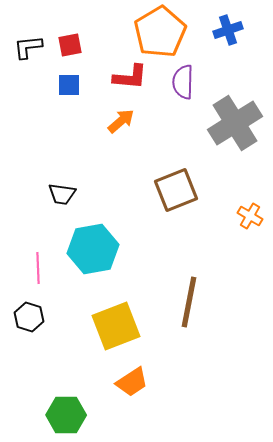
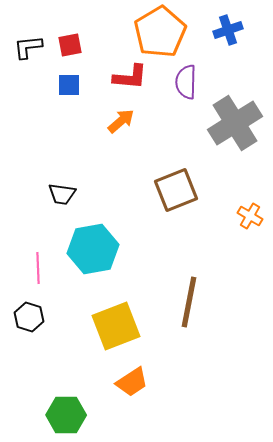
purple semicircle: moved 3 px right
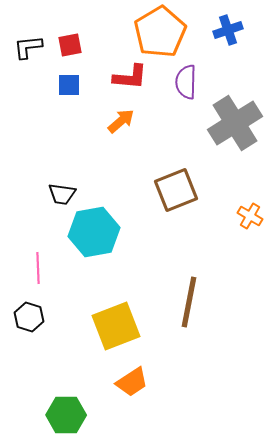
cyan hexagon: moved 1 px right, 17 px up
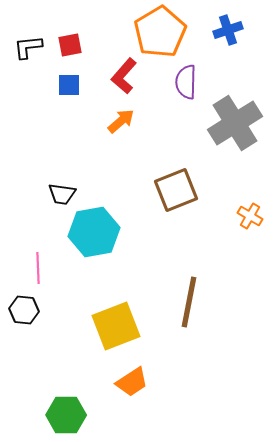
red L-shape: moved 6 px left, 1 px up; rotated 126 degrees clockwise
black hexagon: moved 5 px left, 7 px up; rotated 12 degrees counterclockwise
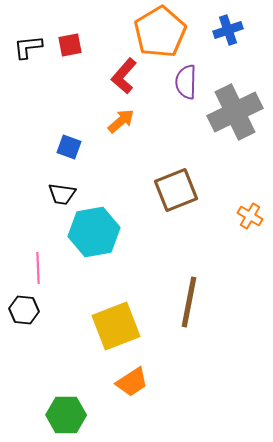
blue square: moved 62 px down; rotated 20 degrees clockwise
gray cross: moved 11 px up; rotated 6 degrees clockwise
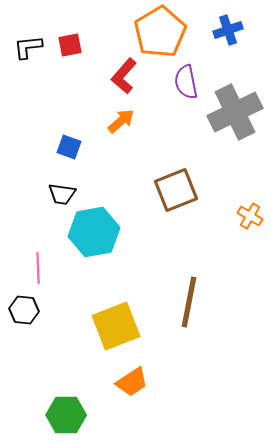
purple semicircle: rotated 12 degrees counterclockwise
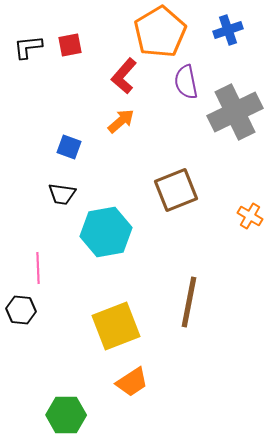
cyan hexagon: moved 12 px right
black hexagon: moved 3 px left
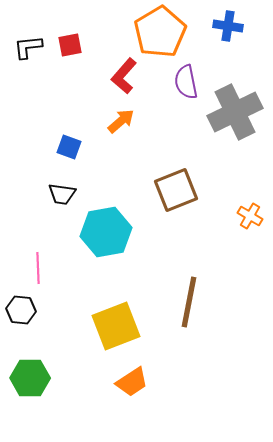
blue cross: moved 4 px up; rotated 28 degrees clockwise
green hexagon: moved 36 px left, 37 px up
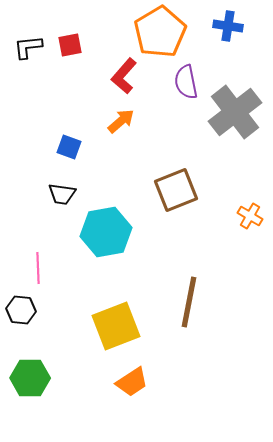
gray cross: rotated 12 degrees counterclockwise
